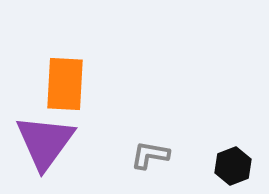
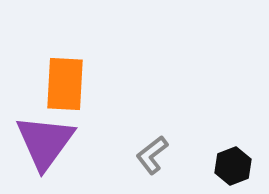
gray L-shape: moved 2 px right; rotated 48 degrees counterclockwise
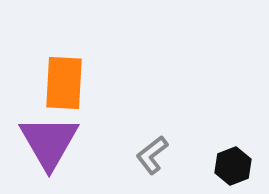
orange rectangle: moved 1 px left, 1 px up
purple triangle: moved 4 px right; rotated 6 degrees counterclockwise
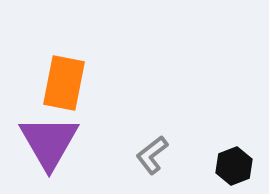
orange rectangle: rotated 8 degrees clockwise
black hexagon: moved 1 px right
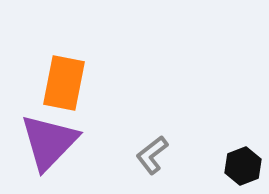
purple triangle: rotated 14 degrees clockwise
black hexagon: moved 9 px right
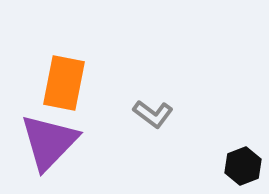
gray L-shape: moved 1 px right, 41 px up; rotated 105 degrees counterclockwise
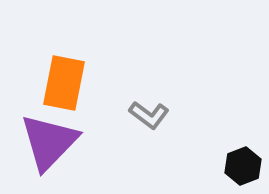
gray L-shape: moved 4 px left, 1 px down
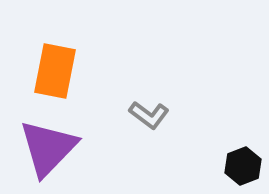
orange rectangle: moved 9 px left, 12 px up
purple triangle: moved 1 px left, 6 px down
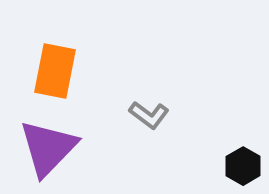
black hexagon: rotated 9 degrees counterclockwise
